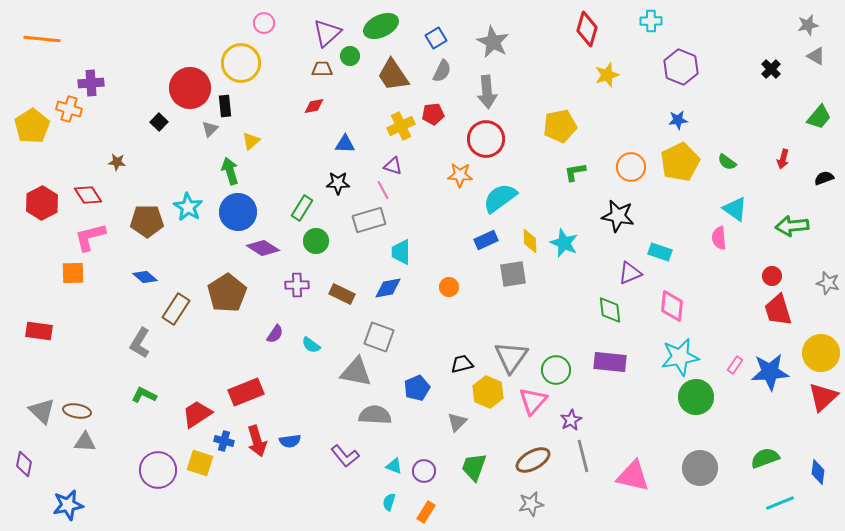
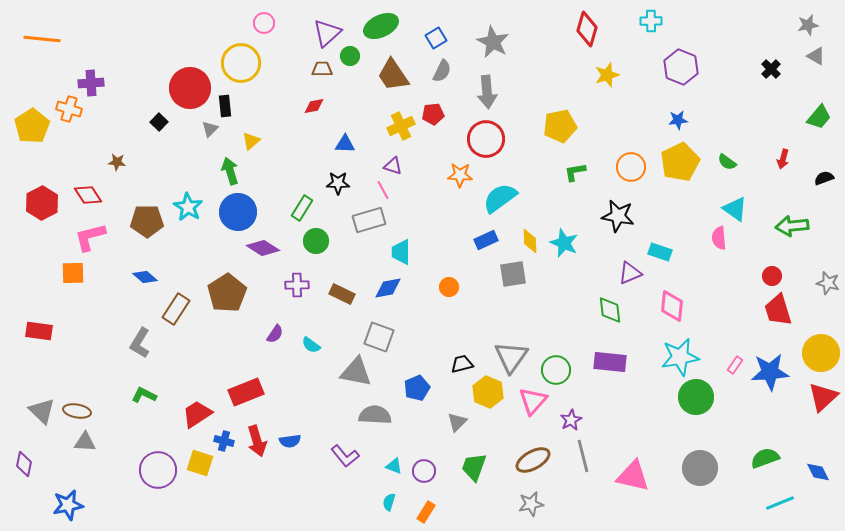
blue diamond at (818, 472): rotated 35 degrees counterclockwise
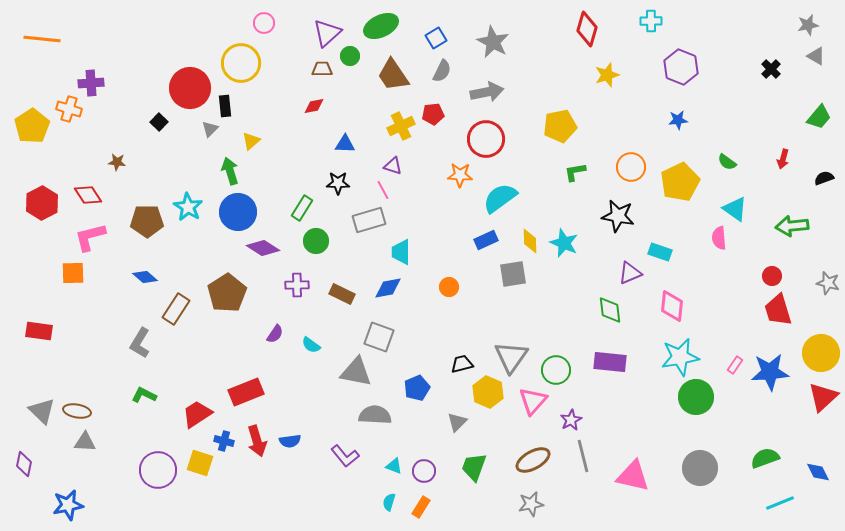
gray arrow at (487, 92): rotated 96 degrees counterclockwise
yellow pentagon at (680, 162): moved 20 px down
orange rectangle at (426, 512): moved 5 px left, 5 px up
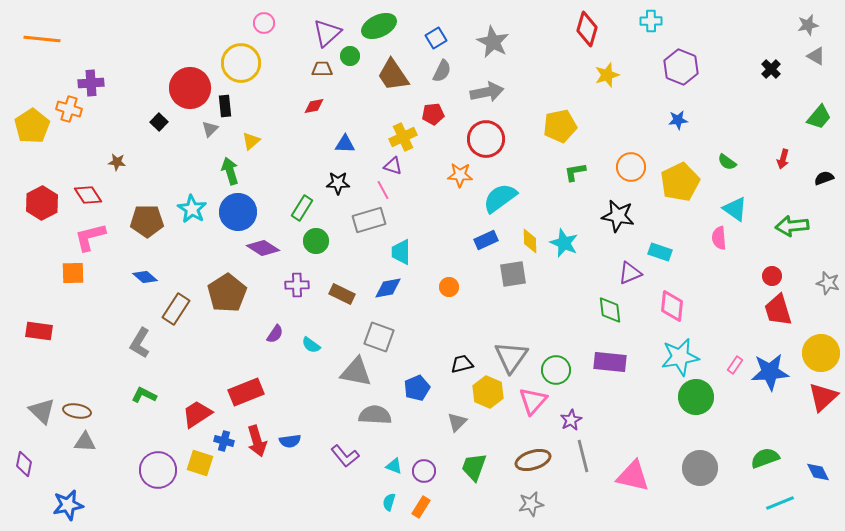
green ellipse at (381, 26): moved 2 px left
yellow cross at (401, 126): moved 2 px right, 11 px down
cyan star at (188, 207): moved 4 px right, 2 px down
brown ellipse at (533, 460): rotated 12 degrees clockwise
